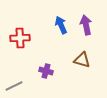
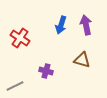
blue arrow: rotated 138 degrees counterclockwise
red cross: rotated 36 degrees clockwise
gray line: moved 1 px right
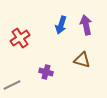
red cross: rotated 24 degrees clockwise
purple cross: moved 1 px down
gray line: moved 3 px left, 1 px up
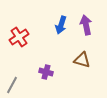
red cross: moved 1 px left, 1 px up
gray line: rotated 36 degrees counterclockwise
